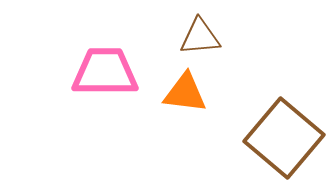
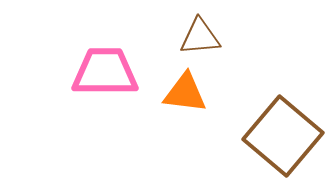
brown square: moved 1 px left, 2 px up
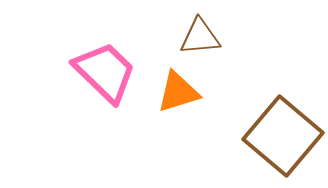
pink trapezoid: rotated 44 degrees clockwise
orange triangle: moved 7 px left, 1 px up; rotated 24 degrees counterclockwise
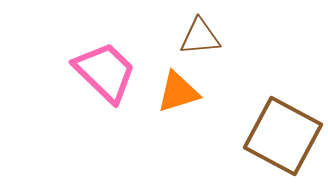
brown square: rotated 12 degrees counterclockwise
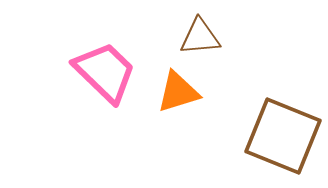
brown square: rotated 6 degrees counterclockwise
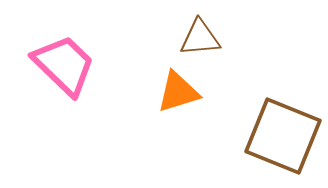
brown triangle: moved 1 px down
pink trapezoid: moved 41 px left, 7 px up
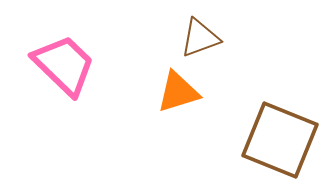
brown triangle: rotated 15 degrees counterclockwise
brown square: moved 3 px left, 4 px down
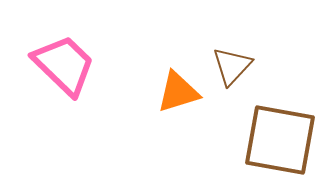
brown triangle: moved 32 px right, 28 px down; rotated 27 degrees counterclockwise
brown square: rotated 12 degrees counterclockwise
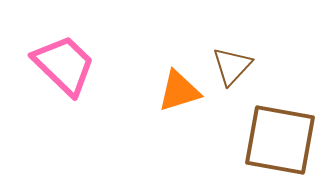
orange triangle: moved 1 px right, 1 px up
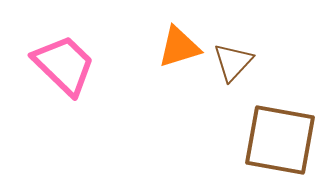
brown triangle: moved 1 px right, 4 px up
orange triangle: moved 44 px up
